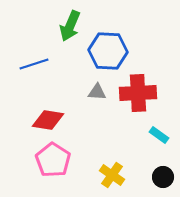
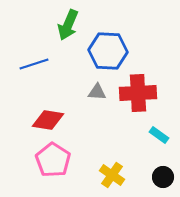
green arrow: moved 2 px left, 1 px up
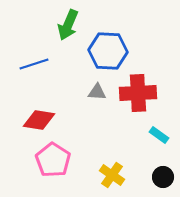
red diamond: moved 9 px left
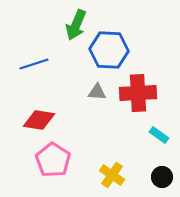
green arrow: moved 8 px right
blue hexagon: moved 1 px right, 1 px up
black circle: moved 1 px left
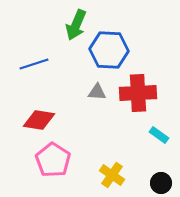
black circle: moved 1 px left, 6 px down
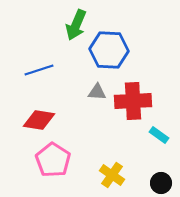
blue line: moved 5 px right, 6 px down
red cross: moved 5 px left, 8 px down
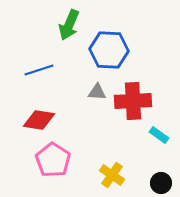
green arrow: moved 7 px left
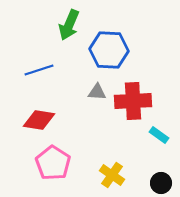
pink pentagon: moved 3 px down
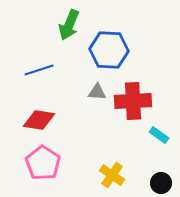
pink pentagon: moved 10 px left
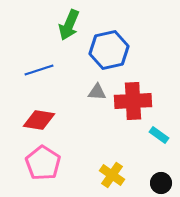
blue hexagon: rotated 15 degrees counterclockwise
